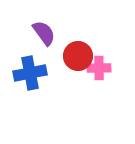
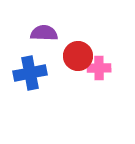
purple semicircle: rotated 52 degrees counterclockwise
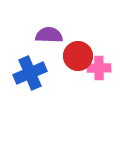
purple semicircle: moved 5 px right, 2 px down
blue cross: rotated 12 degrees counterclockwise
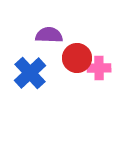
red circle: moved 1 px left, 2 px down
blue cross: rotated 20 degrees counterclockwise
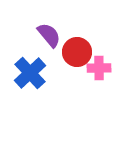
purple semicircle: rotated 48 degrees clockwise
red circle: moved 6 px up
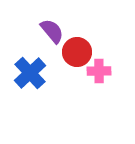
purple semicircle: moved 3 px right, 4 px up
pink cross: moved 3 px down
